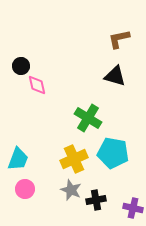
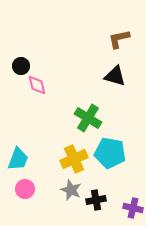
cyan pentagon: moved 3 px left
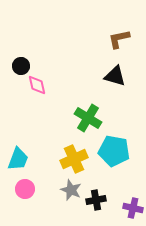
cyan pentagon: moved 4 px right, 2 px up
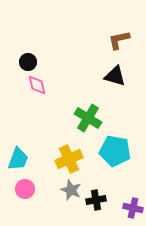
brown L-shape: moved 1 px down
black circle: moved 7 px right, 4 px up
cyan pentagon: moved 1 px right
yellow cross: moved 5 px left
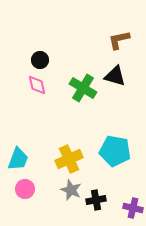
black circle: moved 12 px right, 2 px up
green cross: moved 5 px left, 30 px up
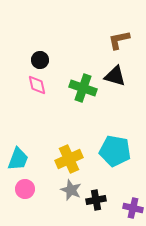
green cross: rotated 12 degrees counterclockwise
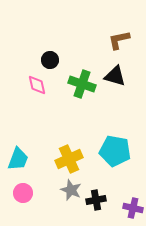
black circle: moved 10 px right
green cross: moved 1 px left, 4 px up
pink circle: moved 2 px left, 4 px down
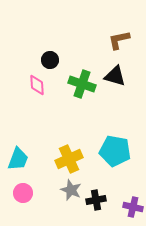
pink diamond: rotated 10 degrees clockwise
purple cross: moved 1 px up
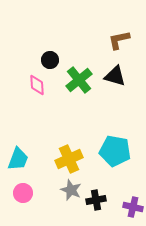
green cross: moved 3 px left, 4 px up; rotated 32 degrees clockwise
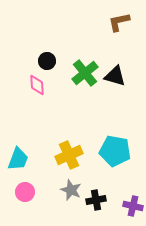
brown L-shape: moved 18 px up
black circle: moved 3 px left, 1 px down
green cross: moved 6 px right, 7 px up
yellow cross: moved 4 px up
pink circle: moved 2 px right, 1 px up
purple cross: moved 1 px up
